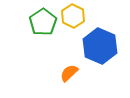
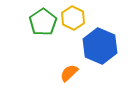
yellow hexagon: moved 2 px down
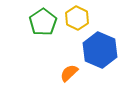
yellow hexagon: moved 4 px right
blue hexagon: moved 4 px down
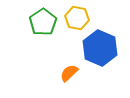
yellow hexagon: rotated 15 degrees counterclockwise
blue hexagon: moved 2 px up
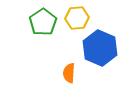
yellow hexagon: rotated 15 degrees counterclockwise
orange semicircle: rotated 42 degrees counterclockwise
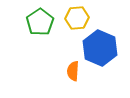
green pentagon: moved 3 px left
orange semicircle: moved 4 px right, 2 px up
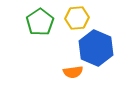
blue hexagon: moved 4 px left
orange semicircle: moved 1 px down; rotated 102 degrees counterclockwise
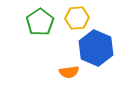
orange semicircle: moved 4 px left
